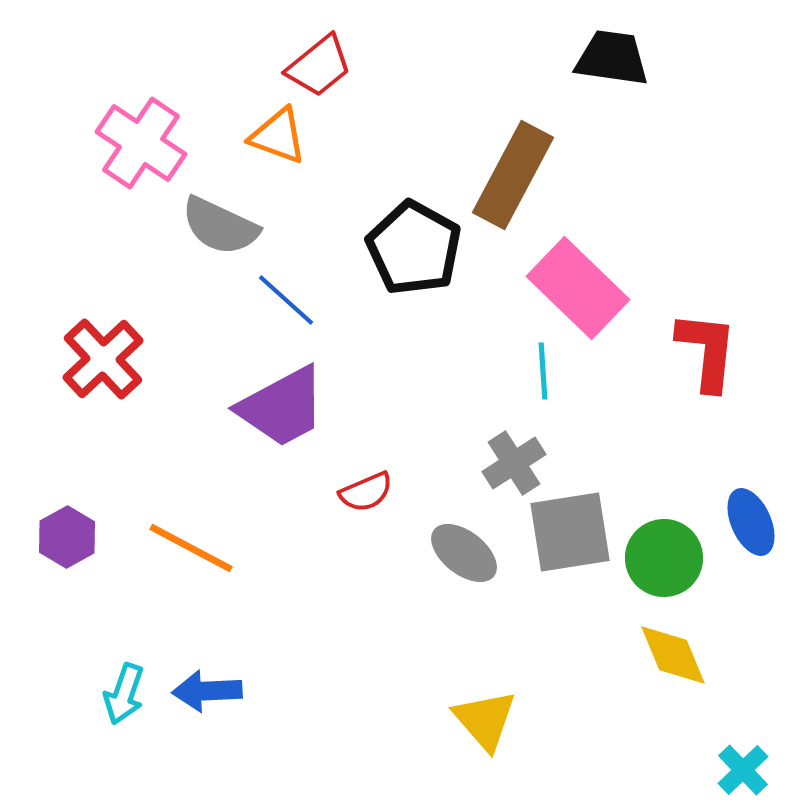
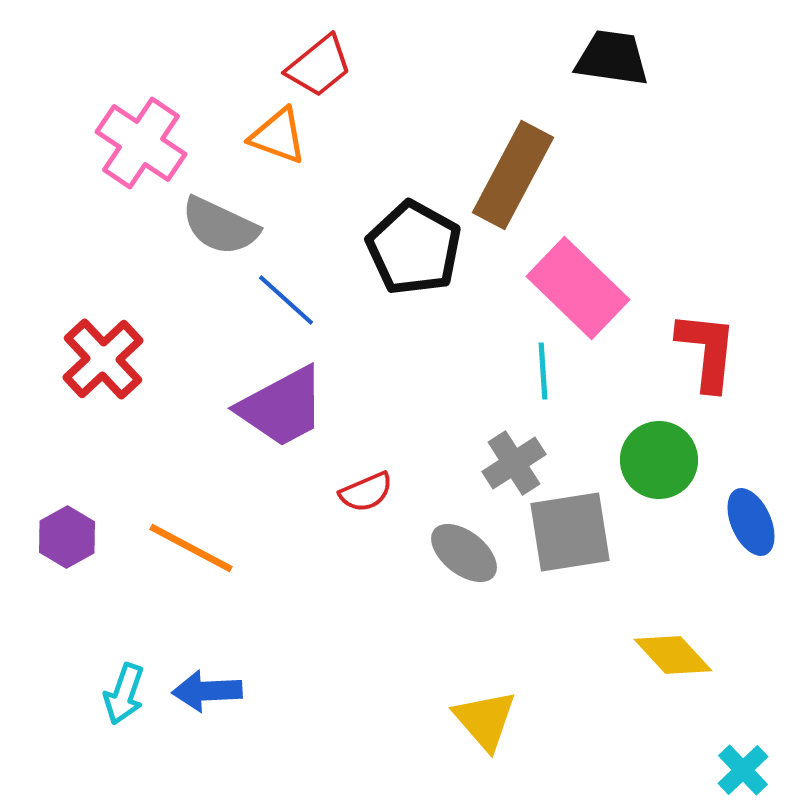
green circle: moved 5 px left, 98 px up
yellow diamond: rotated 20 degrees counterclockwise
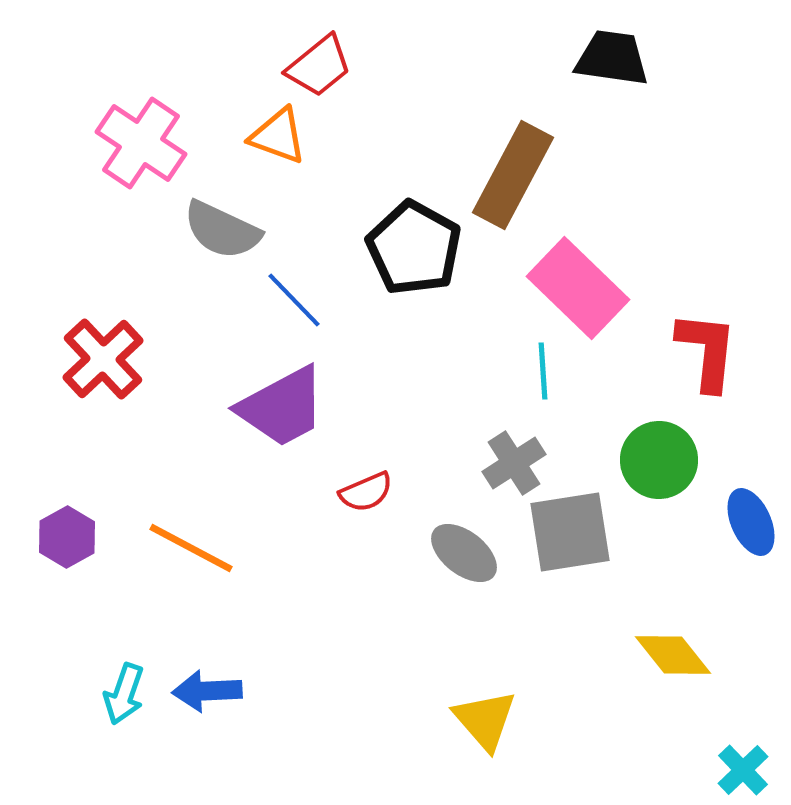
gray semicircle: moved 2 px right, 4 px down
blue line: moved 8 px right; rotated 4 degrees clockwise
yellow diamond: rotated 4 degrees clockwise
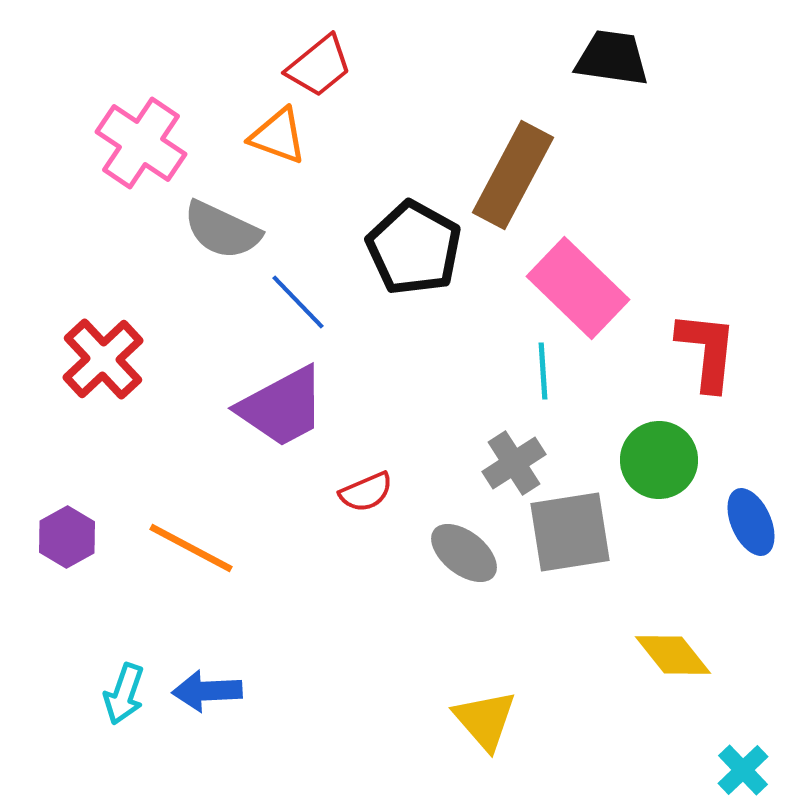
blue line: moved 4 px right, 2 px down
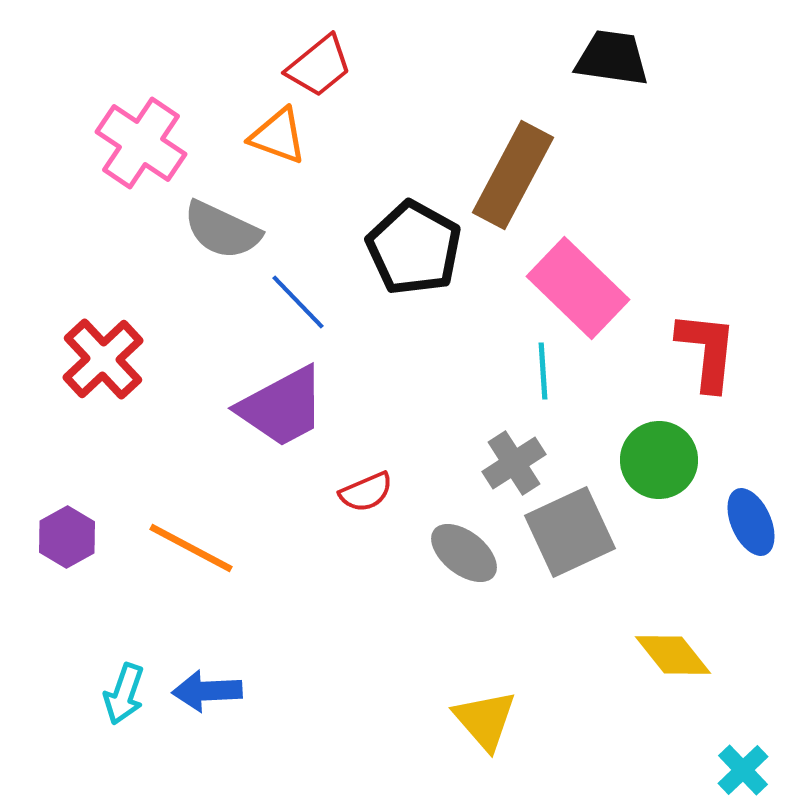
gray square: rotated 16 degrees counterclockwise
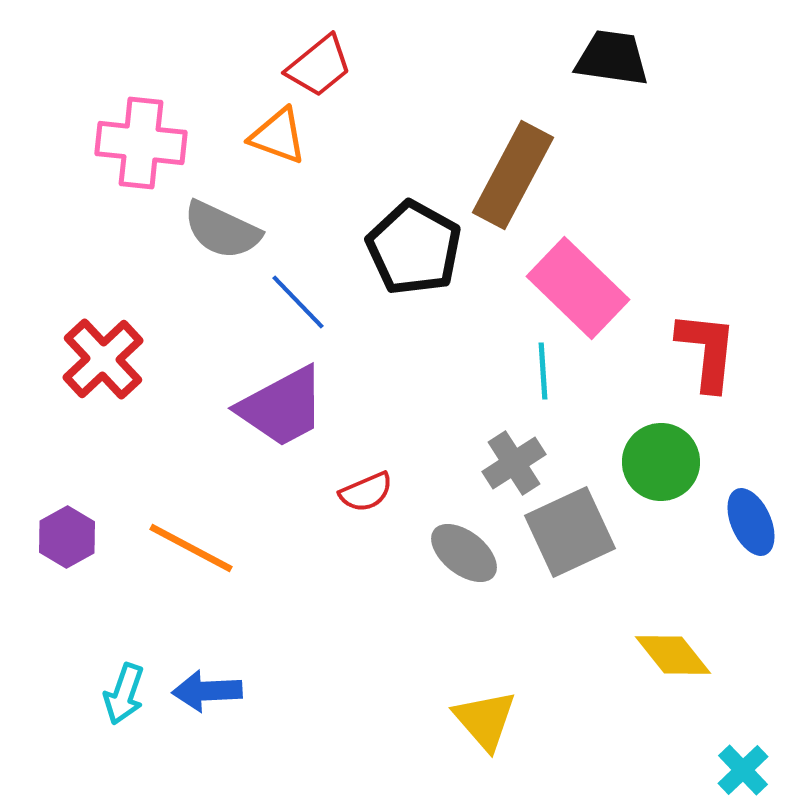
pink cross: rotated 28 degrees counterclockwise
green circle: moved 2 px right, 2 px down
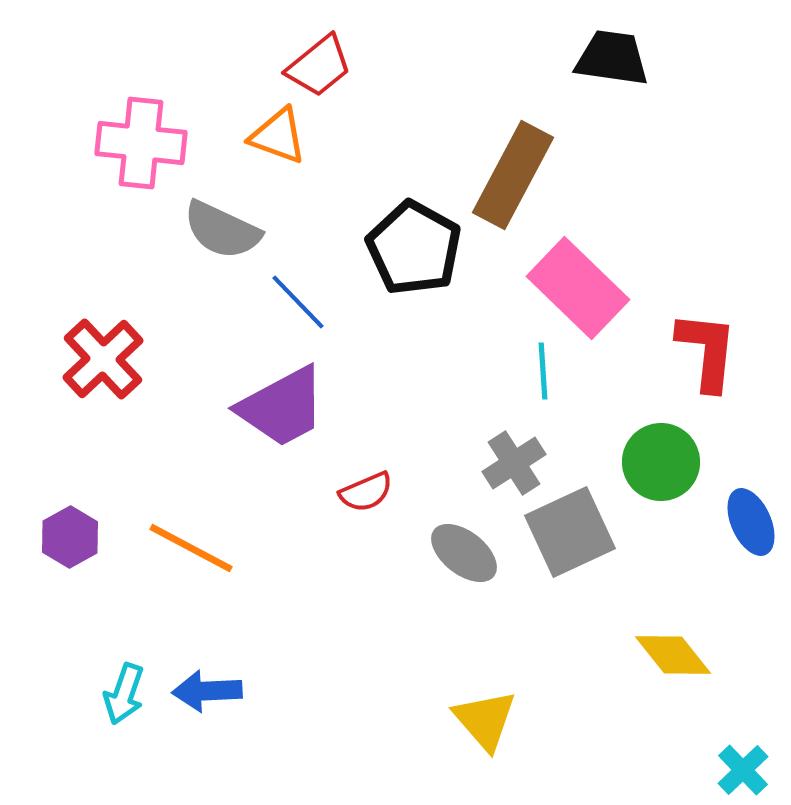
purple hexagon: moved 3 px right
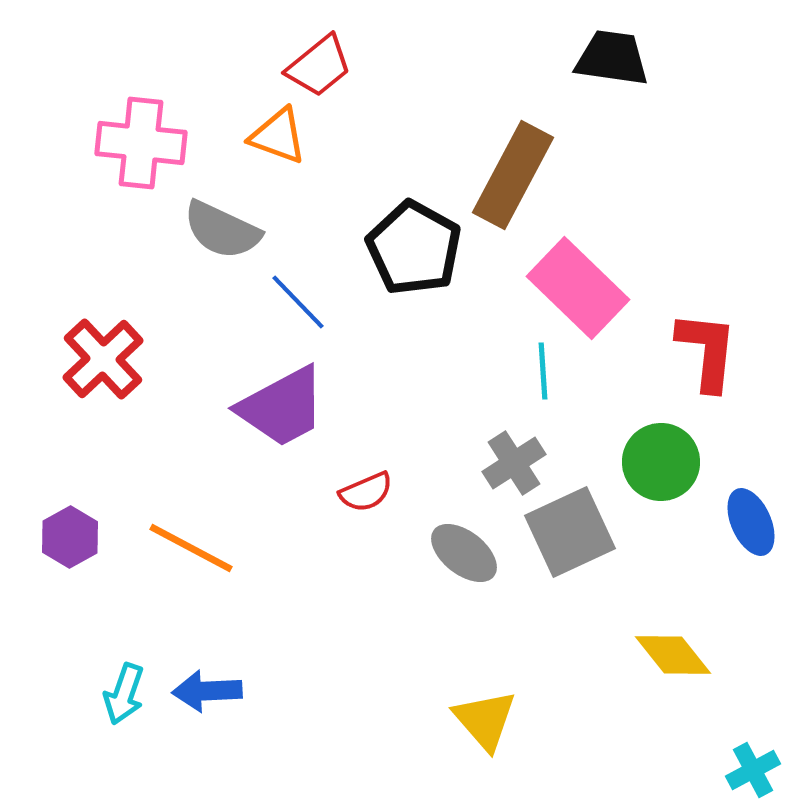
cyan cross: moved 10 px right; rotated 16 degrees clockwise
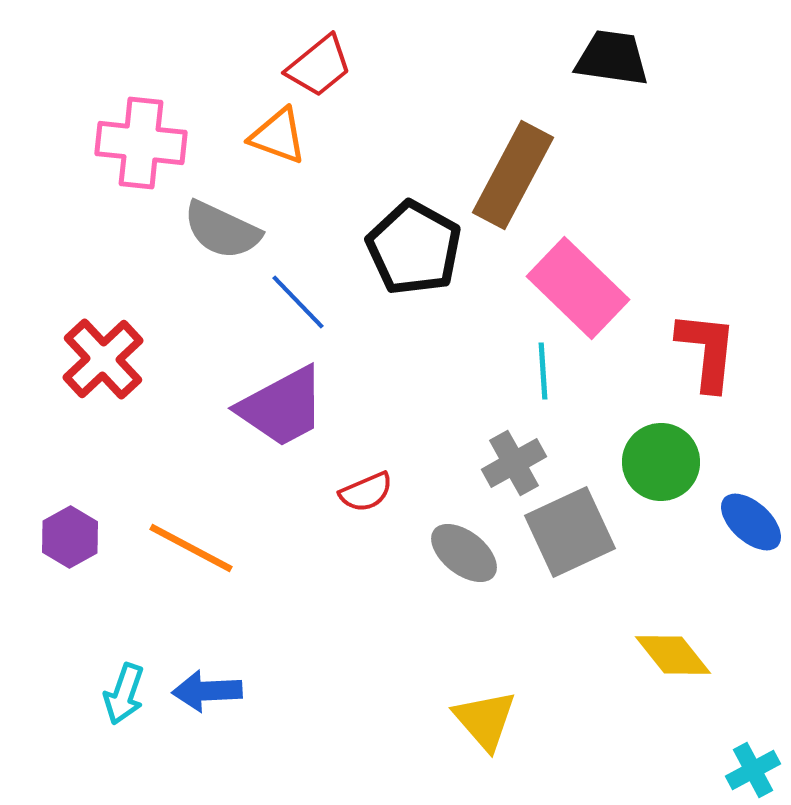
gray cross: rotated 4 degrees clockwise
blue ellipse: rotated 24 degrees counterclockwise
